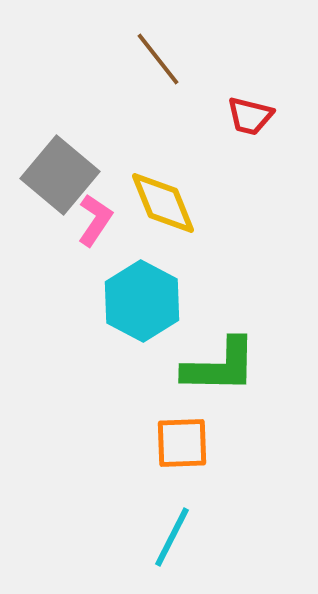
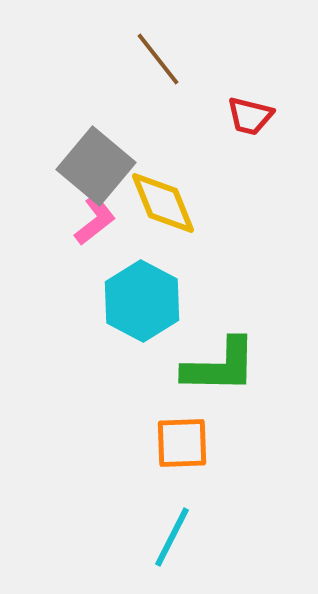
gray square: moved 36 px right, 9 px up
pink L-shape: rotated 18 degrees clockwise
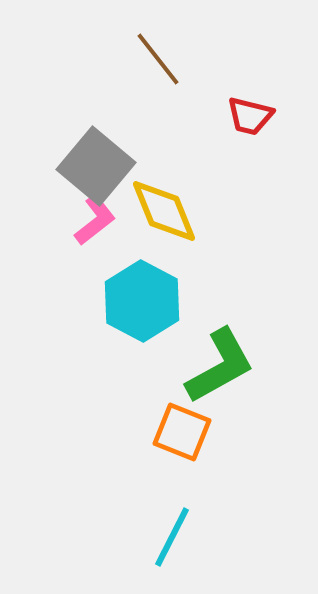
yellow diamond: moved 1 px right, 8 px down
green L-shape: rotated 30 degrees counterclockwise
orange square: moved 11 px up; rotated 24 degrees clockwise
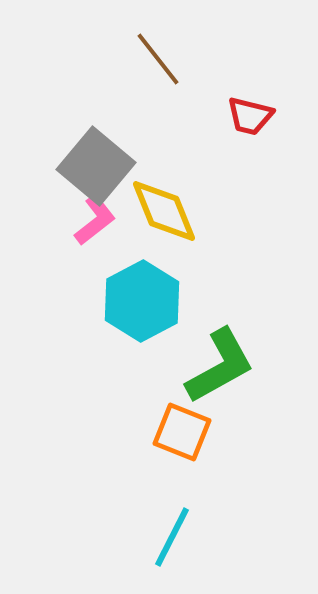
cyan hexagon: rotated 4 degrees clockwise
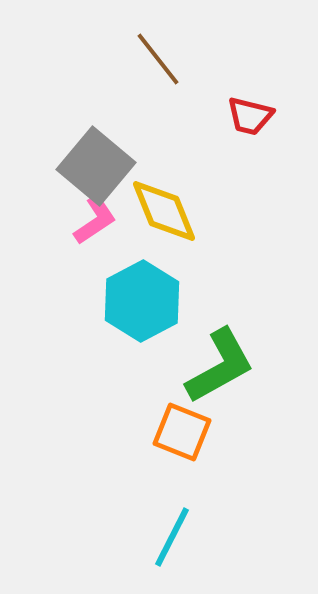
pink L-shape: rotated 4 degrees clockwise
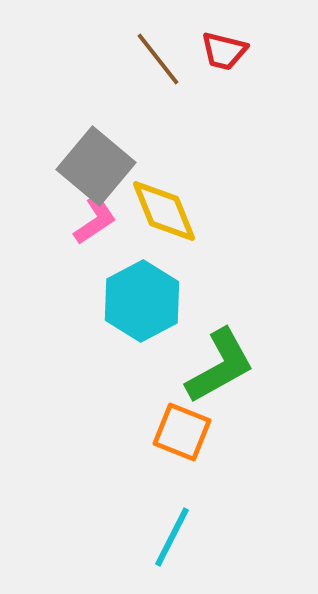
red trapezoid: moved 26 px left, 65 px up
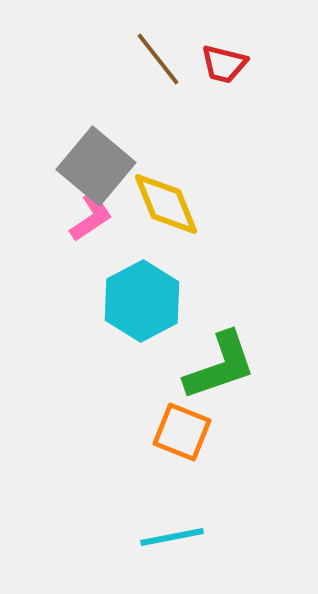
red trapezoid: moved 13 px down
yellow diamond: moved 2 px right, 7 px up
pink L-shape: moved 4 px left, 3 px up
green L-shape: rotated 10 degrees clockwise
cyan line: rotated 52 degrees clockwise
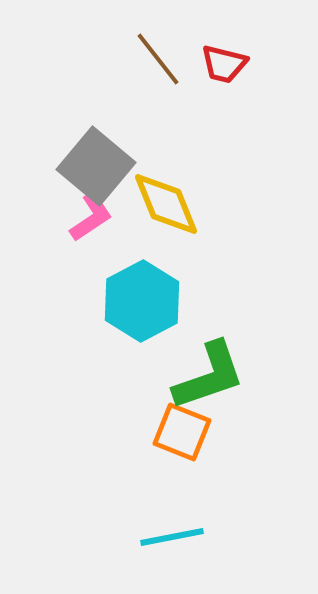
green L-shape: moved 11 px left, 10 px down
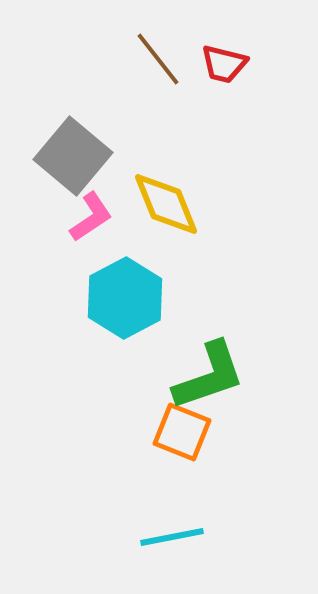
gray square: moved 23 px left, 10 px up
cyan hexagon: moved 17 px left, 3 px up
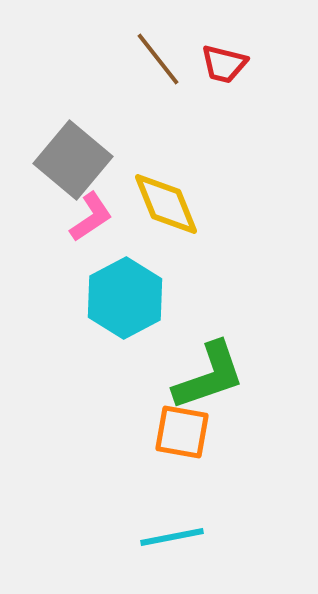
gray square: moved 4 px down
orange square: rotated 12 degrees counterclockwise
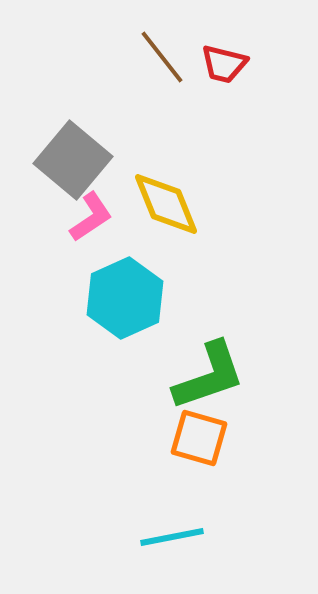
brown line: moved 4 px right, 2 px up
cyan hexagon: rotated 4 degrees clockwise
orange square: moved 17 px right, 6 px down; rotated 6 degrees clockwise
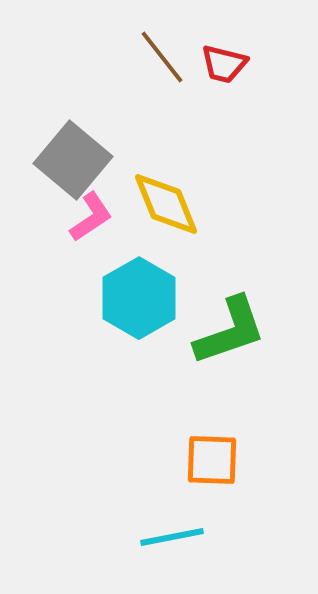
cyan hexagon: moved 14 px right; rotated 6 degrees counterclockwise
green L-shape: moved 21 px right, 45 px up
orange square: moved 13 px right, 22 px down; rotated 14 degrees counterclockwise
